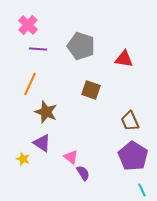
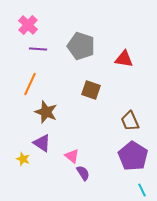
pink triangle: moved 1 px right, 1 px up
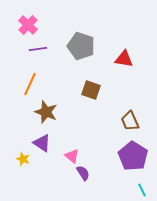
purple line: rotated 12 degrees counterclockwise
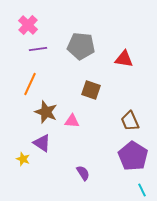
gray pentagon: rotated 12 degrees counterclockwise
pink triangle: moved 35 px up; rotated 35 degrees counterclockwise
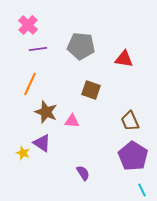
yellow star: moved 6 px up
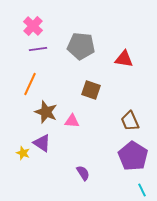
pink cross: moved 5 px right, 1 px down
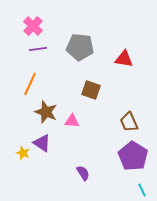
gray pentagon: moved 1 px left, 1 px down
brown trapezoid: moved 1 px left, 1 px down
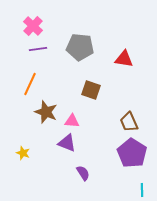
purple triangle: moved 25 px right; rotated 12 degrees counterclockwise
purple pentagon: moved 1 px left, 3 px up
cyan line: rotated 24 degrees clockwise
